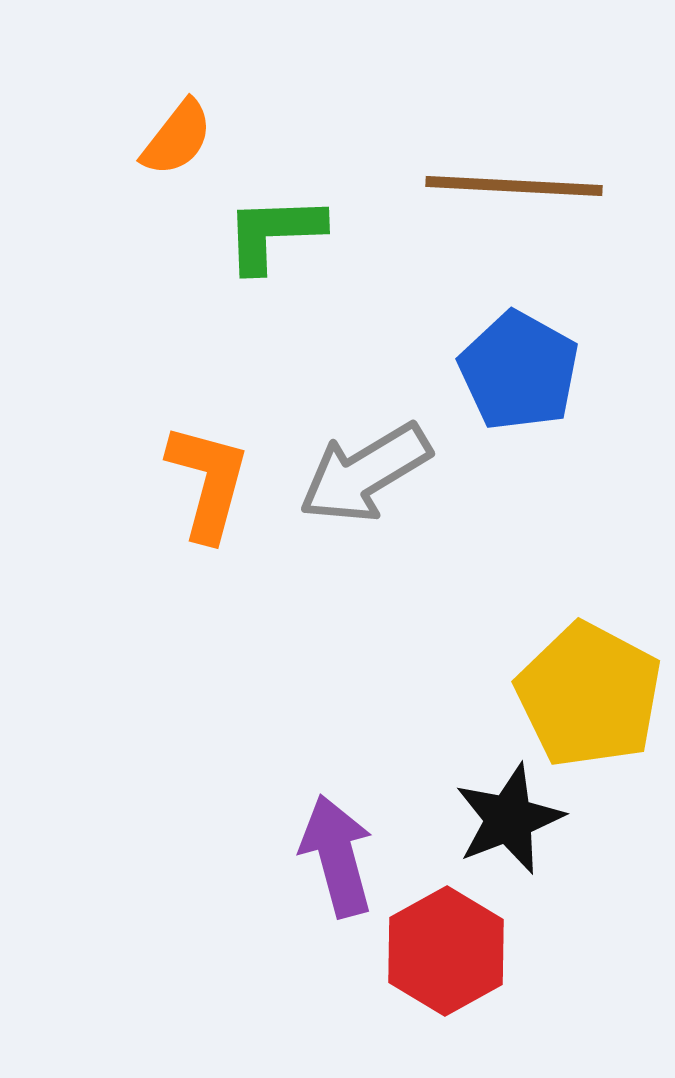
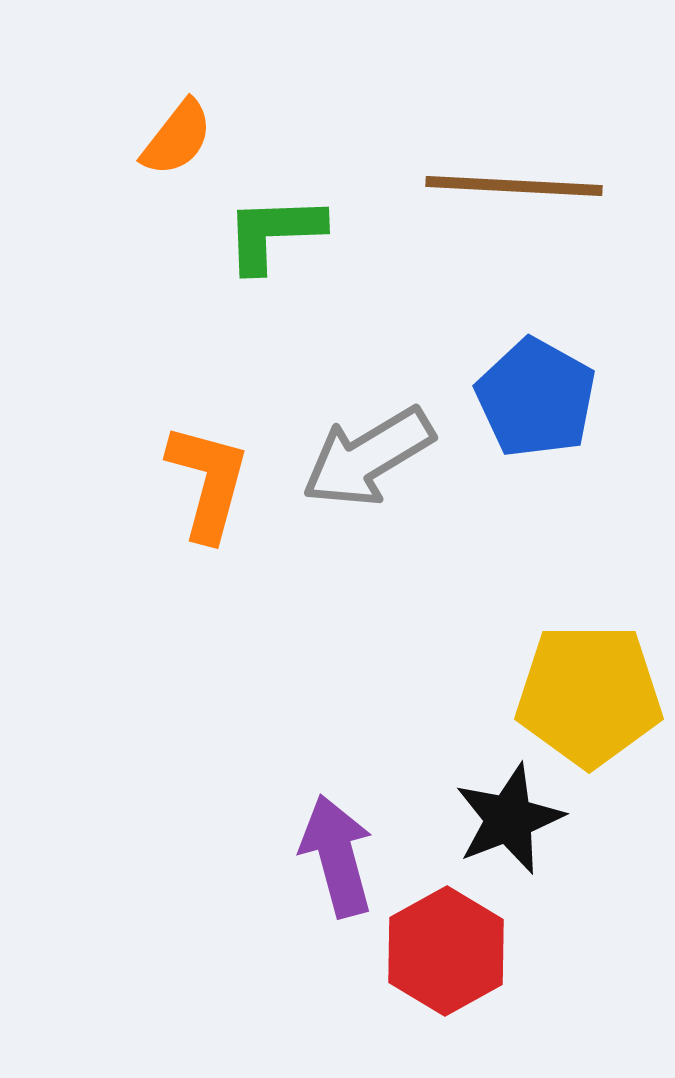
blue pentagon: moved 17 px right, 27 px down
gray arrow: moved 3 px right, 16 px up
yellow pentagon: rotated 28 degrees counterclockwise
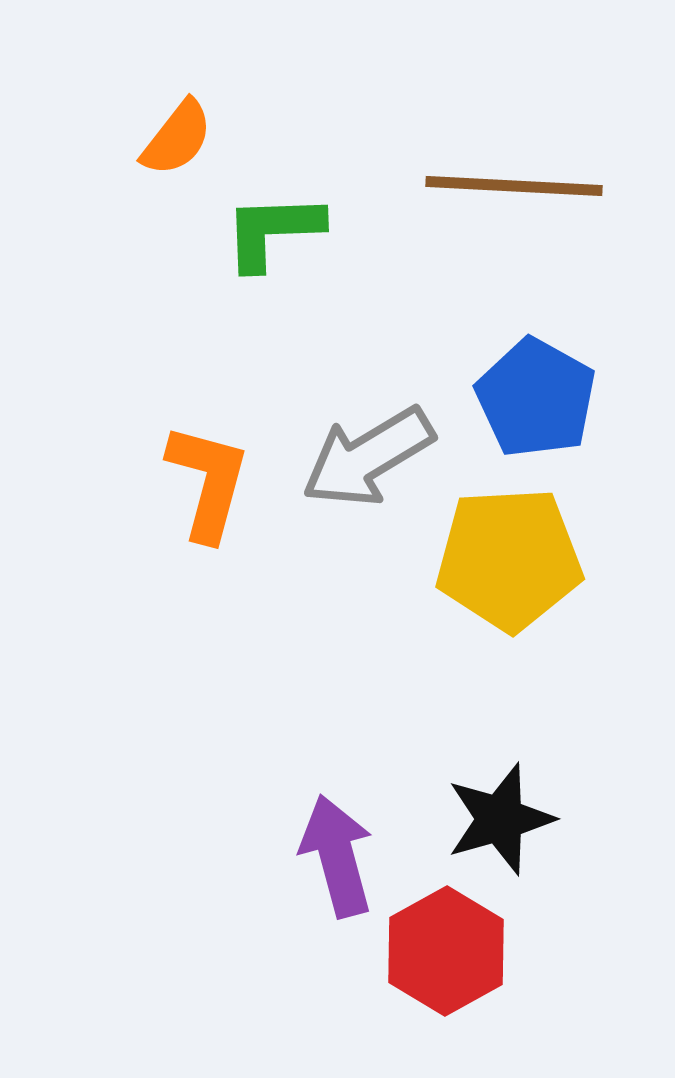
green L-shape: moved 1 px left, 2 px up
yellow pentagon: moved 80 px left, 136 px up; rotated 3 degrees counterclockwise
black star: moved 9 px left; rotated 5 degrees clockwise
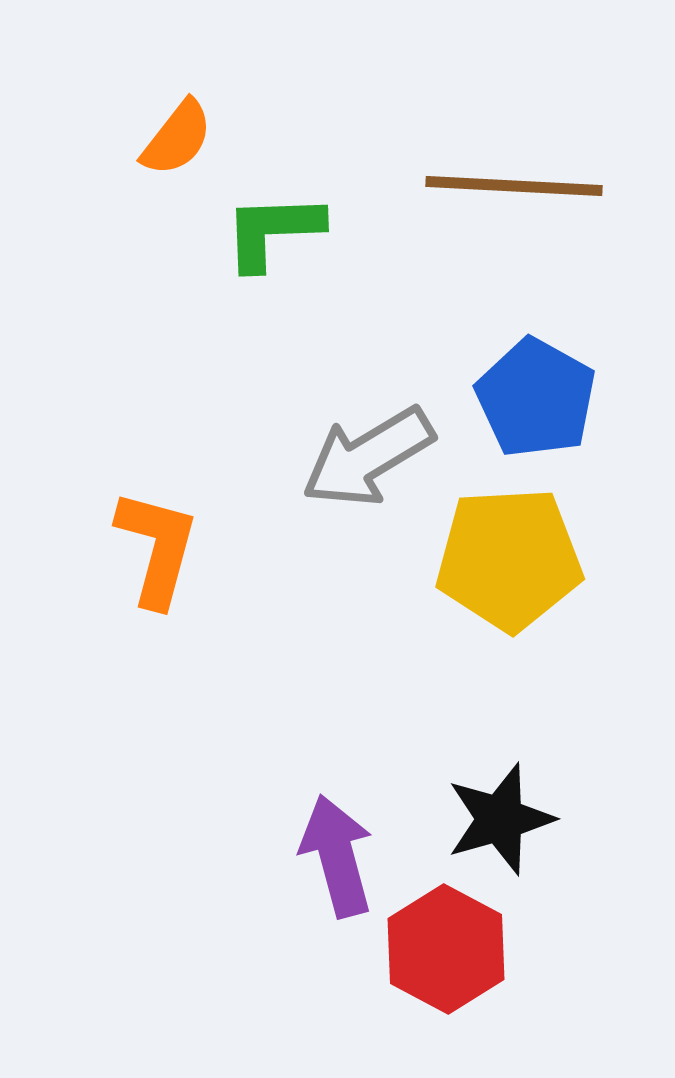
orange L-shape: moved 51 px left, 66 px down
red hexagon: moved 2 px up; rotated 3 degrees counterclockwise
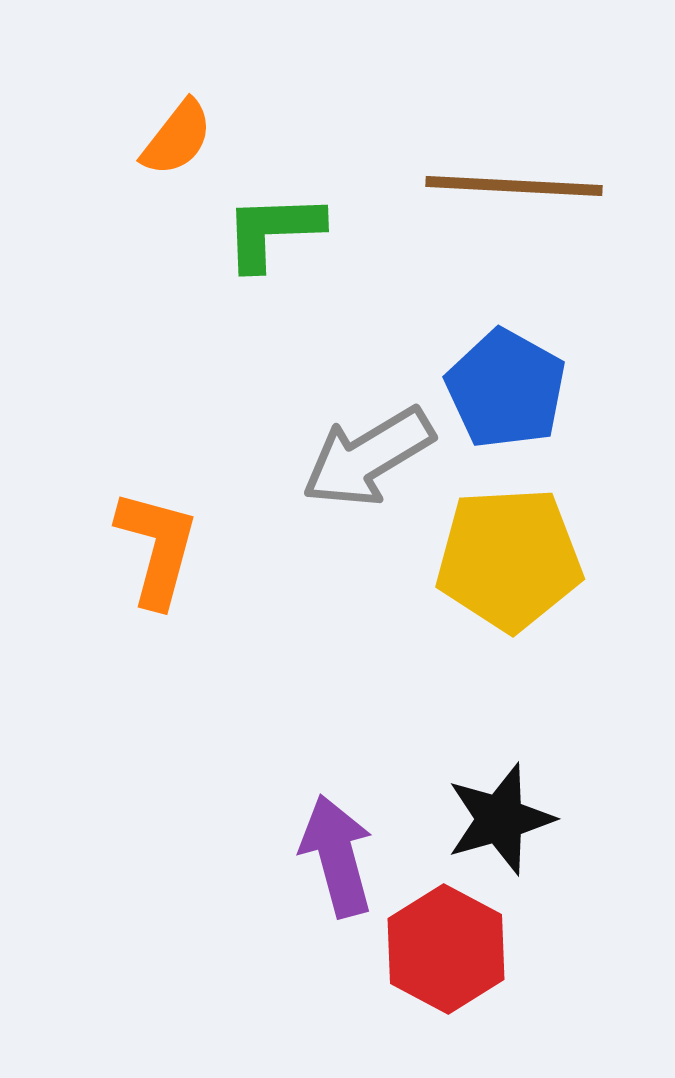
blue pentagon: moved 30 px left, 9 px up
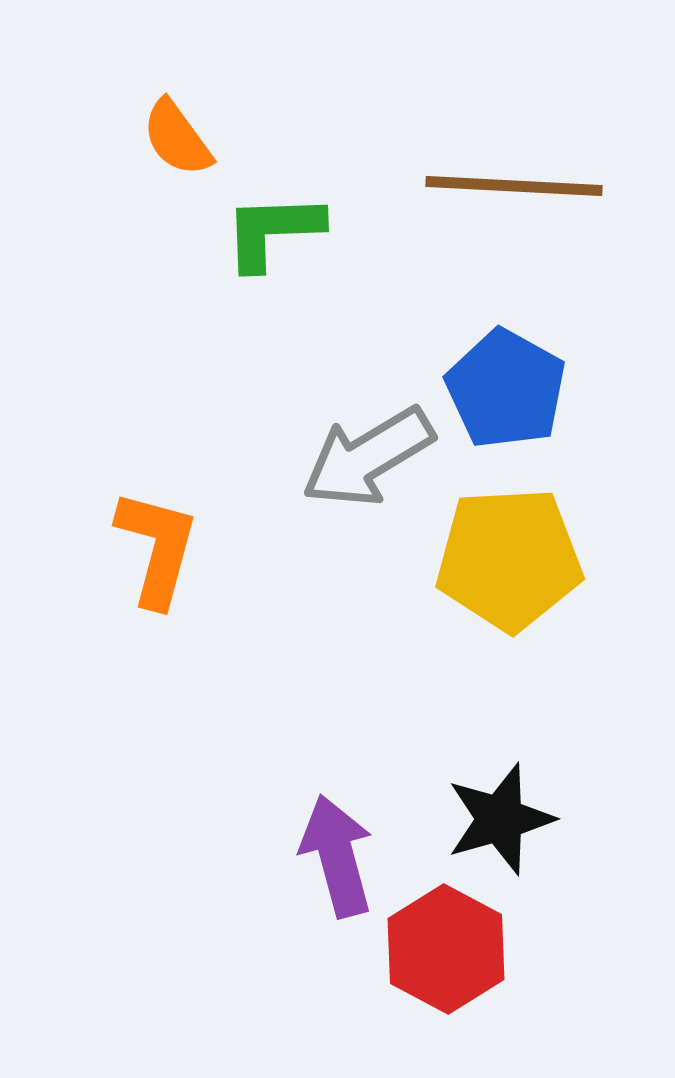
orange semicircle: rotated 106 degrees clockwise
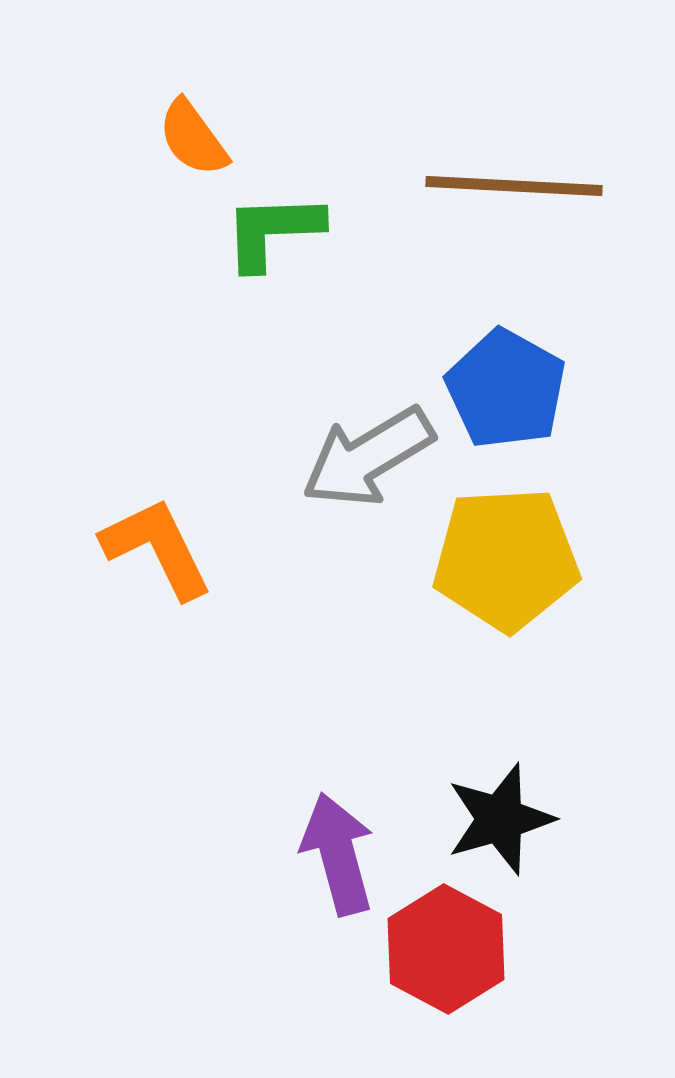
orange semicircle: moved 16 px right
orange L-shape: rotated 41 degrees counterclockwise
yellow pentagon: moved 3 px left
purple arrow: moved 1 px right, 2 px up
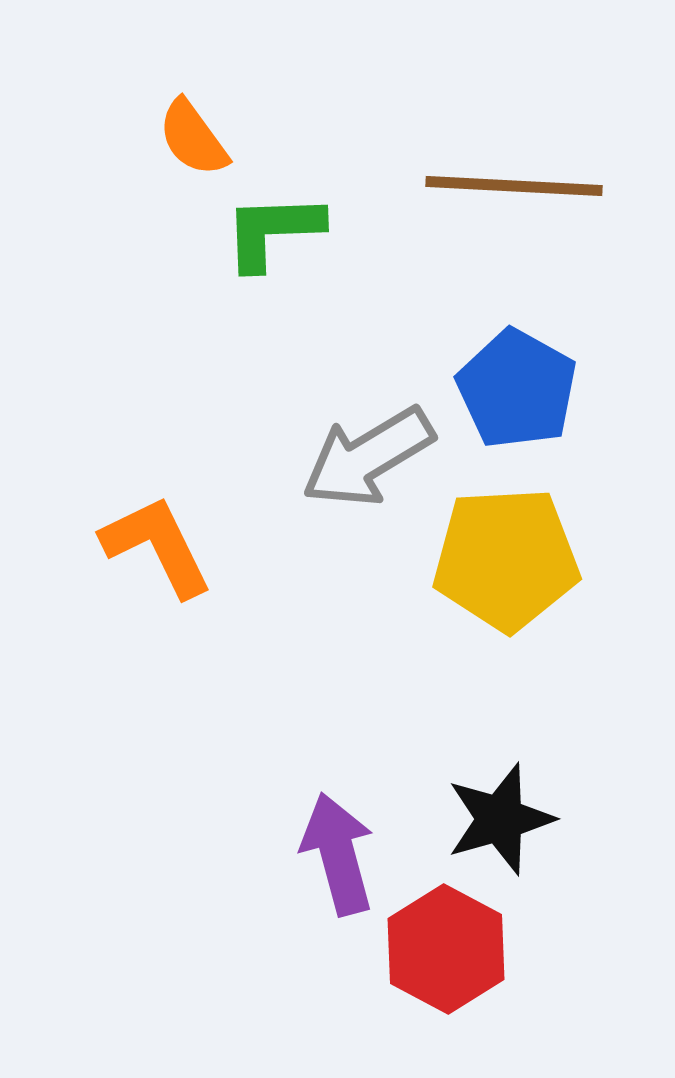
blue pentagon: moved 11 px right
orange L-shape: moved 2 px up
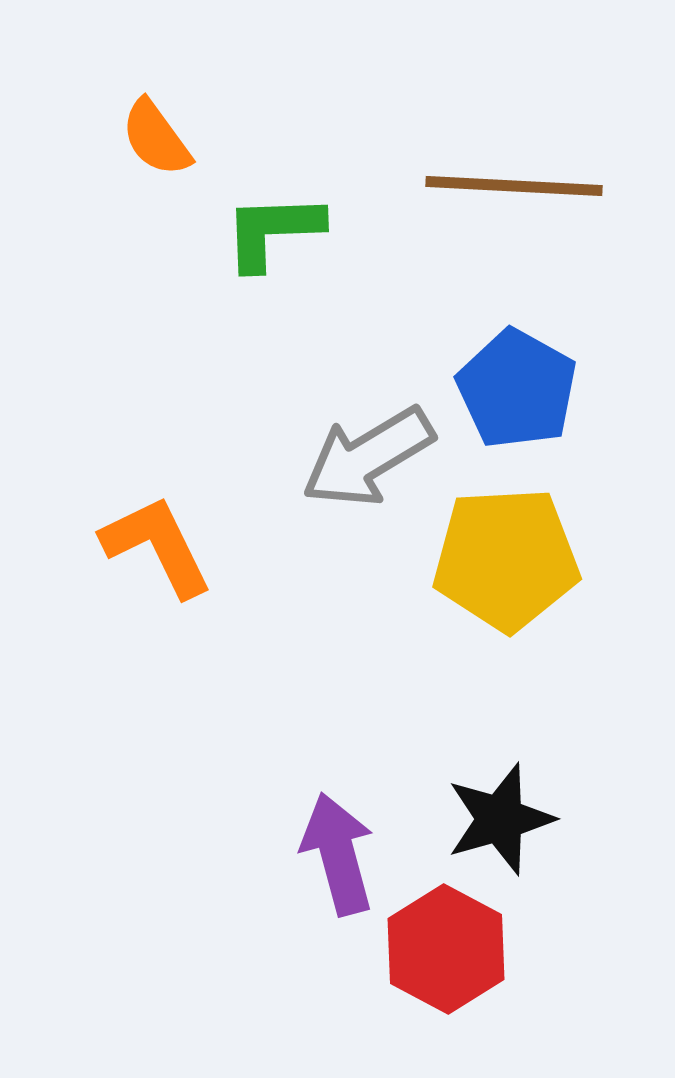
orange semicircle: moved 37 px left
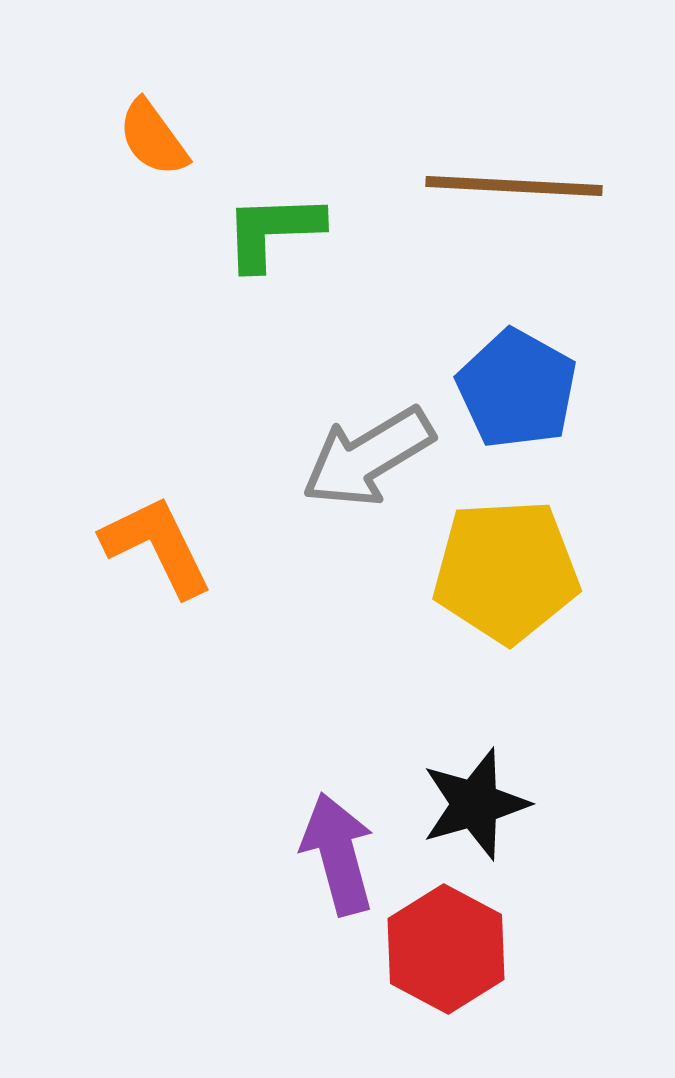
orange semicircle: moved 3 px left
yellow pentagon: moved 12 px down
black star: moved 25 px left, 15 px up
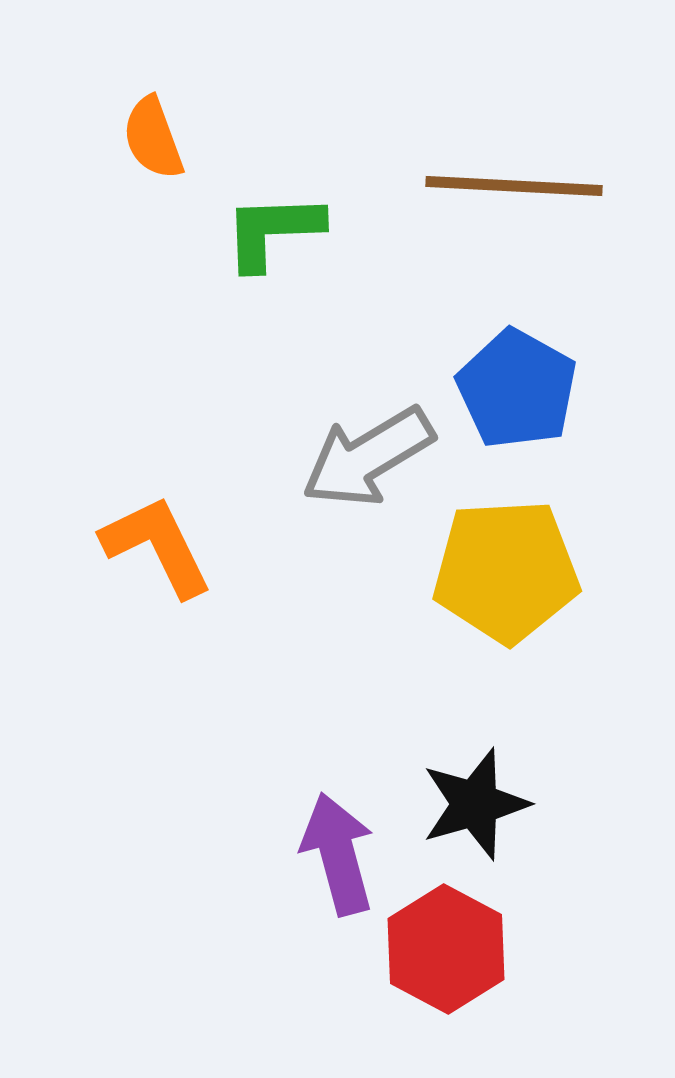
orange semicircle: rotated 16 degrees clockwise
